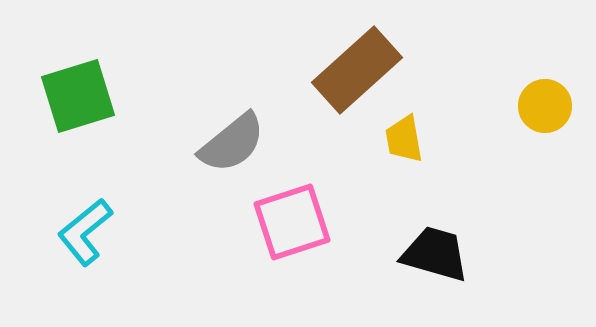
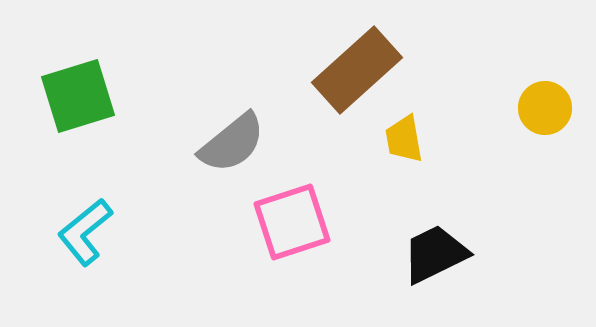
yellow circle: moved 2 px down
black trapezoid: rotated 42 degrees counterclockwise
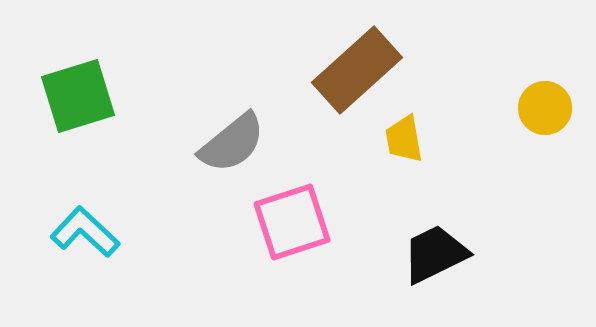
cyan L-shape: rotated 82 degrees clockwise
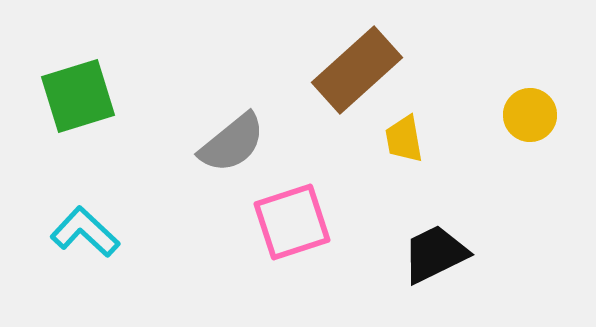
yellow circle: moved 15 px left, 7 px down
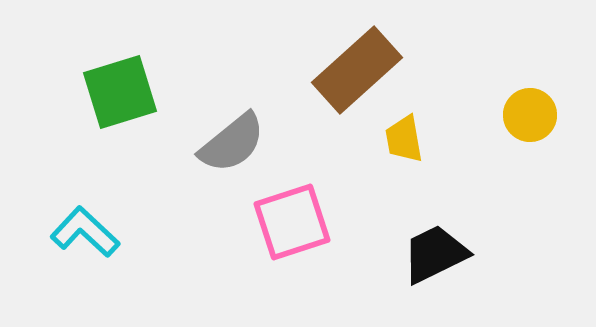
green square: moved 42 px right, 4 px up
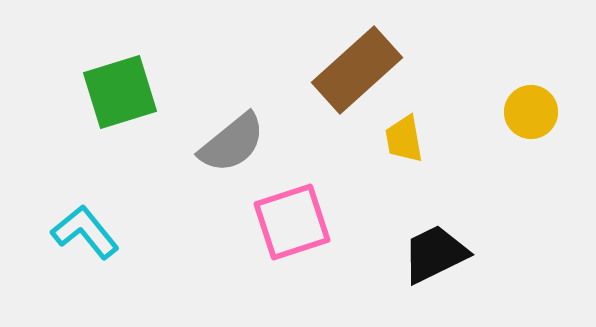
yellow circle: moved 1 px right, 3 px up
cyan L-shape: rotated 8 degrees clockwise
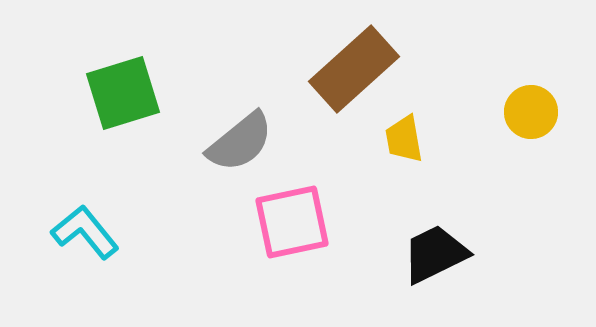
brown rectangle: moved 3 px left, 1 px up
green square: moved 3 px right, 1 px down
gray semicircle: moved 8 px right, 1 px up
pink square: rotated 6 degrees clockwise
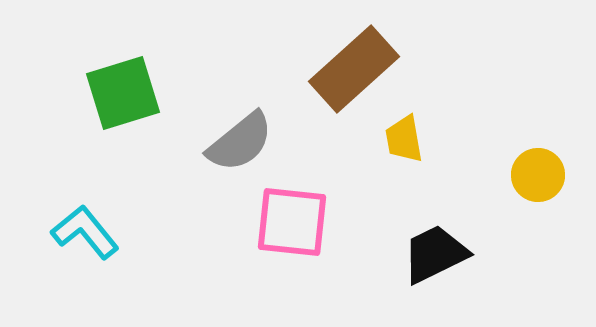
yellow circle: moved 7 px right, 63 px down
pink square: rotated 18 degrees clockwise
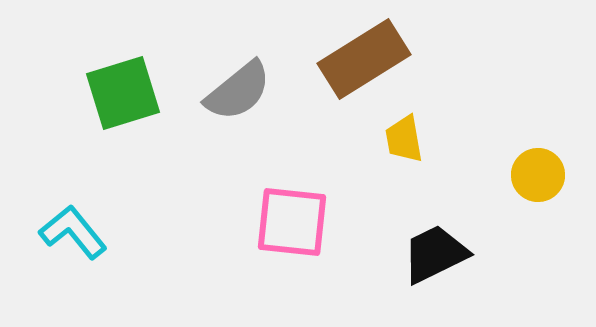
brown rectangle: moved 10 px right, 10 px up; rotated 10 degrees clockwise
gray semicircle: moved 2 px left, 51 px up
cyan L-shape: moved 12 px left
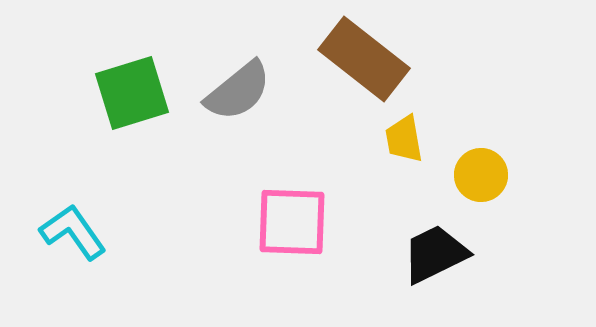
brown rectangle: rotated 70 degrees clockwise
green square: moved 9 px right
yellow circle: moved 57 px left
pink square: rotated 4 degrees counterclockwise
cyan L-shape: rotated 4 degrees clockwise
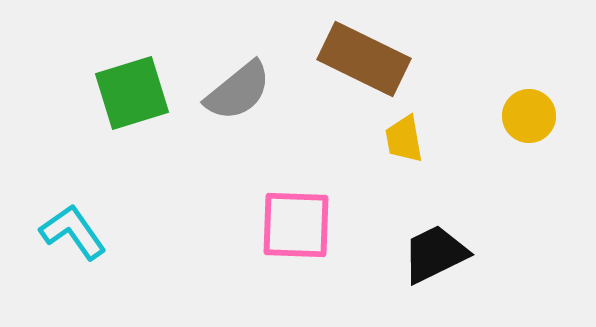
brown rectangle: rotated 12 degrees counterclockwise
yellow circle: moved 48 px right, 59 px up
pink square: moved 4 px right, 3 px down
